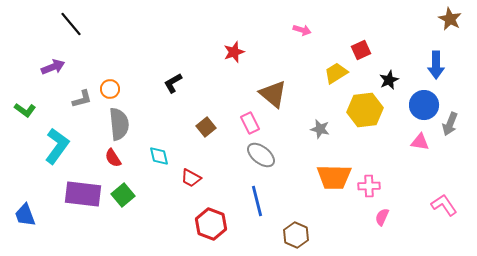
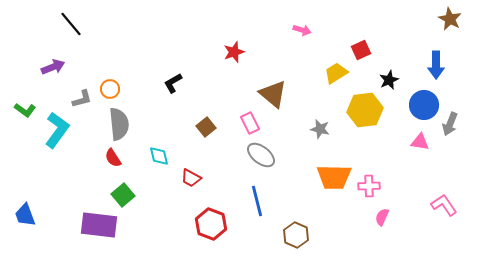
cyan L-shape: moved 16 px up
purple rectangle: moved 16 px right, 31 px down
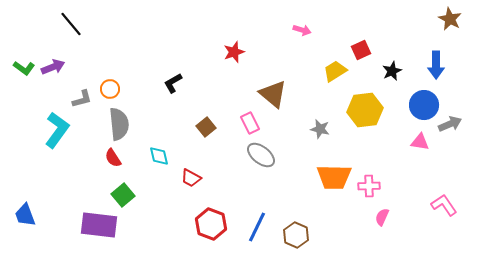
yellow trapezoid: moved 1 px left, 2 px up
black star: moved 3 px right, 9 px up
green L-shape: moved 1 px left, 42 px up
gray arrow: rotated 135 degrees counterclockwise
blue line: moved 26 px down; rotated 40 degrees clockwise
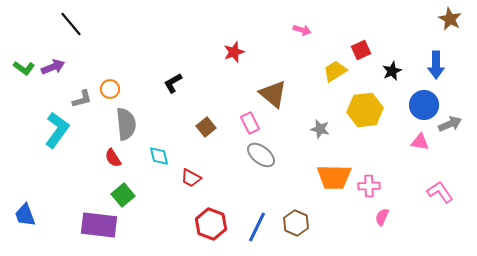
gray semicircle: moved 7 px right
pink L-shape: moved 4 px left, 13 px up
brown hexagon: moved 12 px up
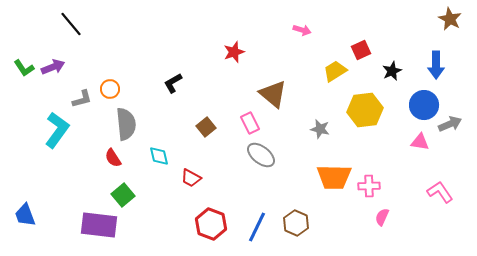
green L-shape: rotated 20 degrees clockwise
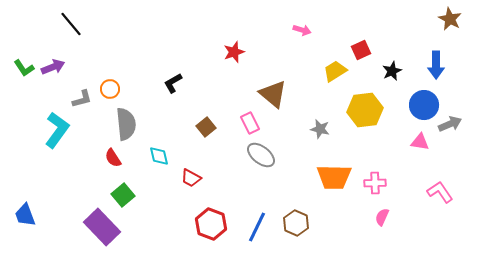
pink cross: moved 6 px right, 3 px up
purple rectangle: moved 3 px right, 2 px down; rotated 39 degrees clockwise
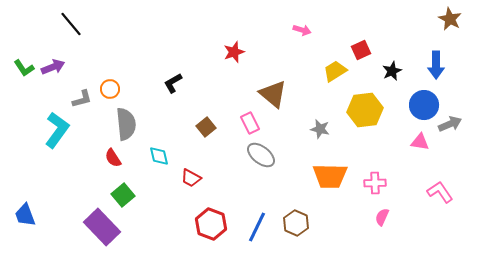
orange trapezoid: moved 4 px left, 1 px up
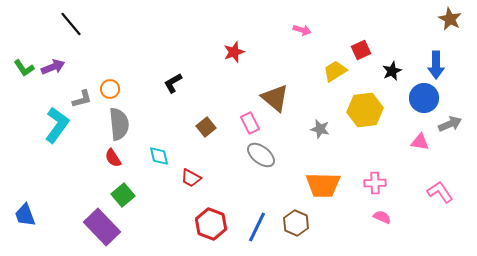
brown triangle: moved 2 px right, 4 px down
blue circle: moved 7 px up
gray semicircle: moved 7 px left
cyan L-shape: moved 5 px up
orange trapezoid: moved 7 px left, 9 px down
pink semicircle: rotated 90 degrees clockwise
